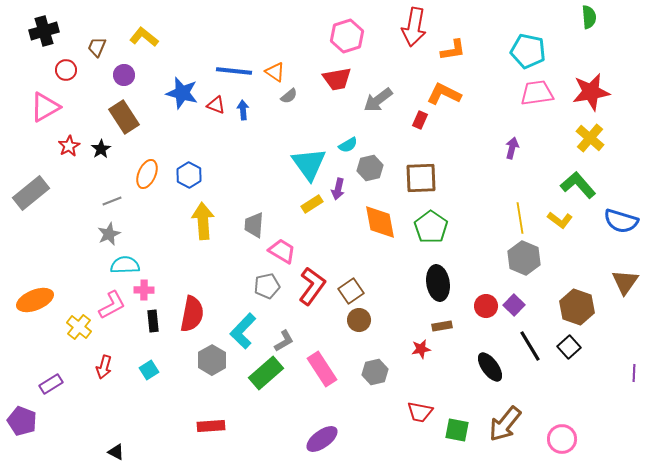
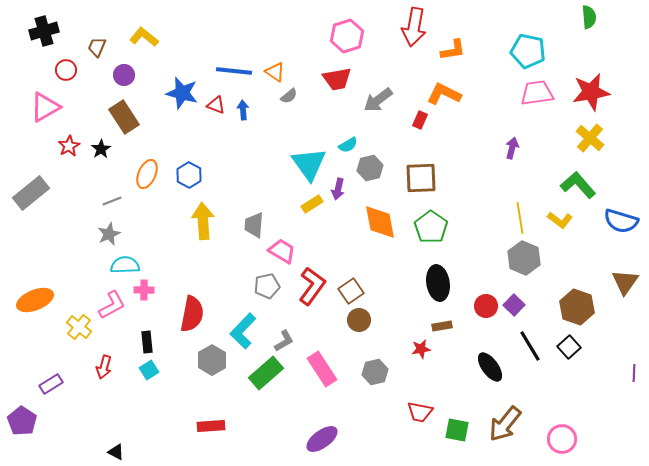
black rectangle at (153, 321): moved 6 px left, 21 px down
purple pentagon at (22, 421): rotated 12 degrees clockwise
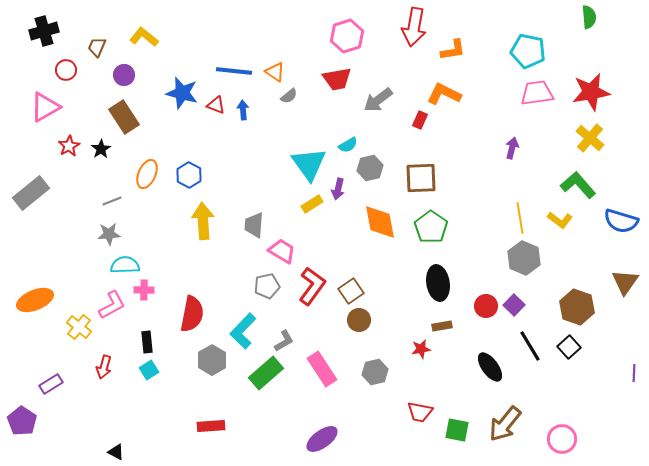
gray star at (109, 234): rotated 20 degrees clockwise
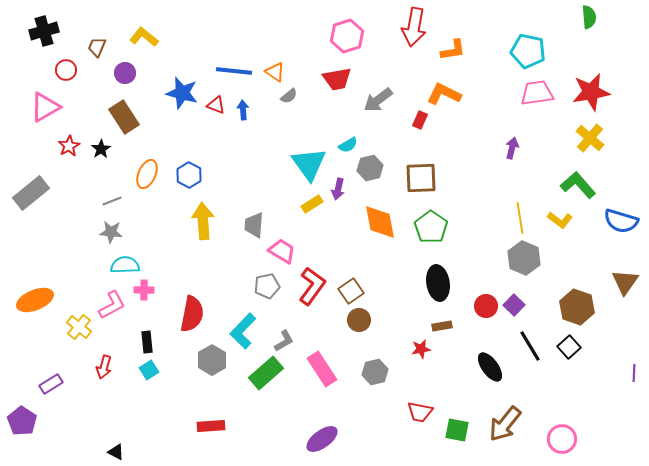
purple circle at (124, 75): moved 1 px right, 2 px up
gray star at (109, 234): moved 2 px right, 2 px up; rotated 10 degrees clockwise
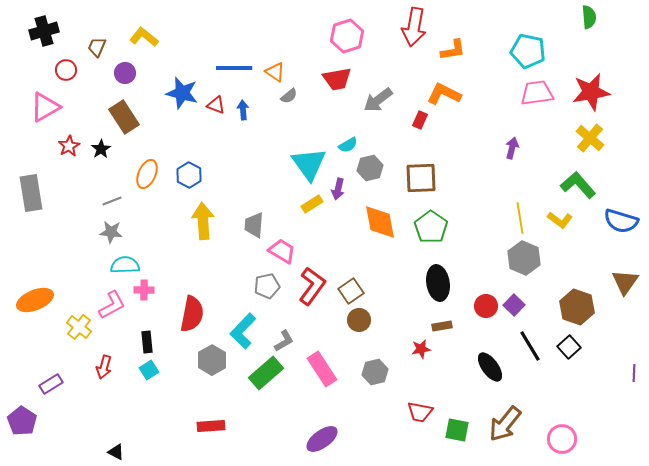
blue line at (234, 71): moved 3 px up; rotated 6 degrees counterclockwise
gray rectangle at (31, 193): rotated 60 degrees counterclockwise
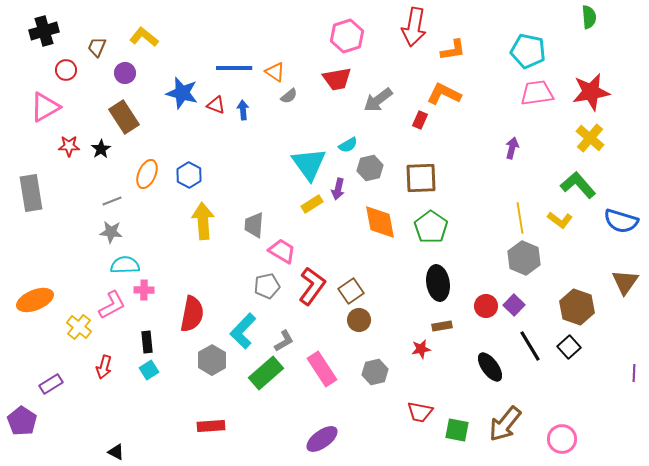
red star at (69, 146): rotated 30 degrees clockwise
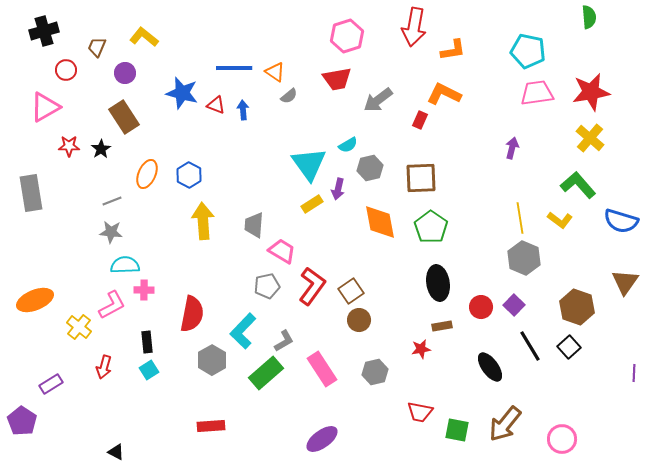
red circle at (486, 306): moved 5 px left, 1 px down
